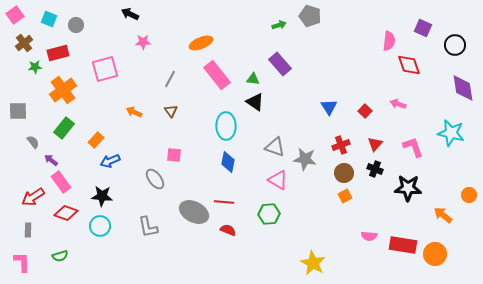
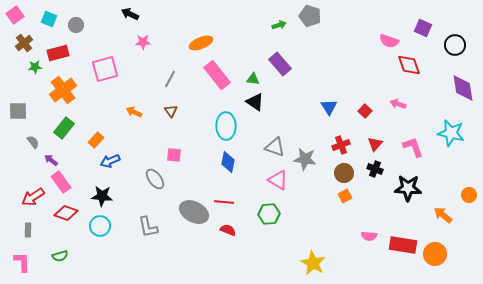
pink semicircle at (389, 41): rotated 102 degrees clockwise
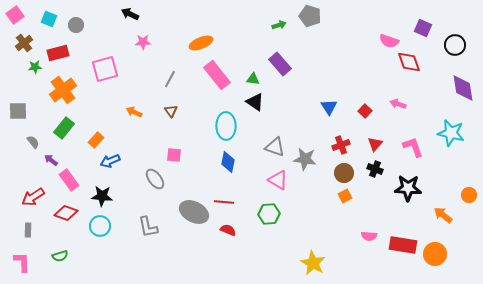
red diamond at (409, 65): moved 3 px up
pink rectangle at (61, 182): moved 8 px right, 2 px up
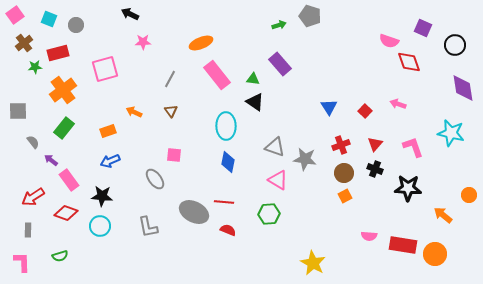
orange rectangle at (96, 140): moved 12 px right, 9 px up; rotated 28 degrees clockwise
